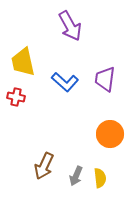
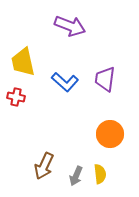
purple arrow: rotated 40 degrees counterclockwise
yellow semicircle: moved 4 px up
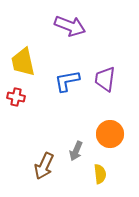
blue L-shape: moved 2 px right, 1 px up; rotated 128 degrees clockwise
gray arrow: moved 25 px up
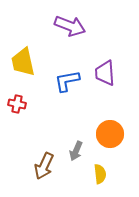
purple trapezoid: moved 6 px up; rotated 12 degrees counterclockwise
red cross: moved 1 px right, 7 px down
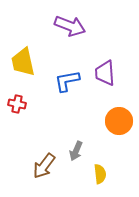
orange circle: moved 9 px right, 13 px up
brown arrow: rotated 12 degrees clockwise
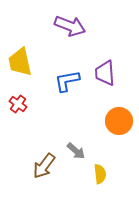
yellow trapezoid: moved 3 px left
red cross: moved 1 px right; rotated 24 degrees clockwise
gray arrow: rotated 72 degrees counterclockwise
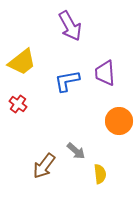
purple arrow: rotated 40 degrees clockwise
yellow trapezoid: moved 2 px right; rotated 116 degrees counterclockwise
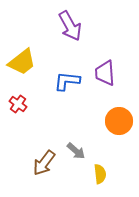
blue L-shape: rotated 16 degrees clockwise
brown arrow: moved 3 px up
